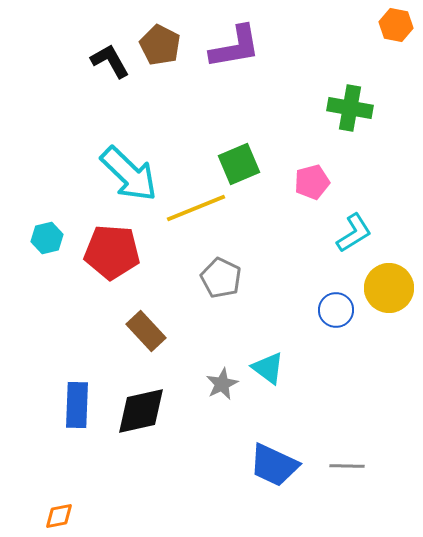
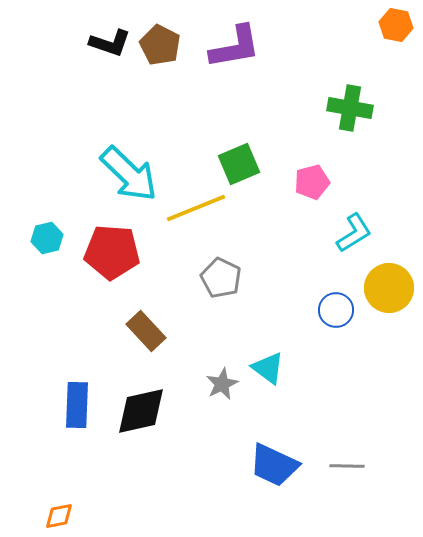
black L-shape: moved 18 px up; rotated 138 degrees clockwise
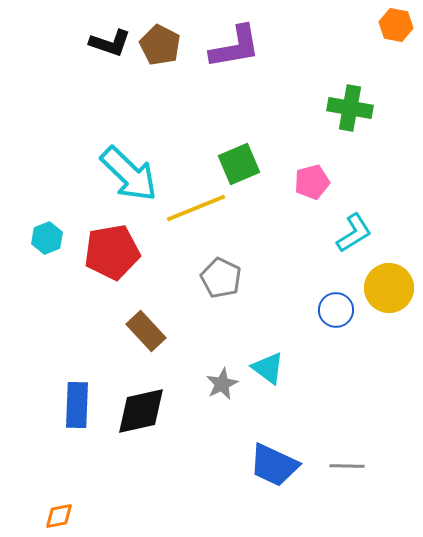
cyan hexagon: rotated 8 degrees counterclockwise
red pentagon: rotated 14 degrees counterclockwise
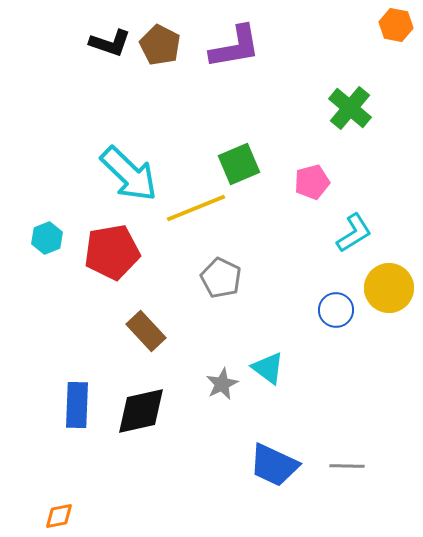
green cross: rotated 30 degrees clockwise
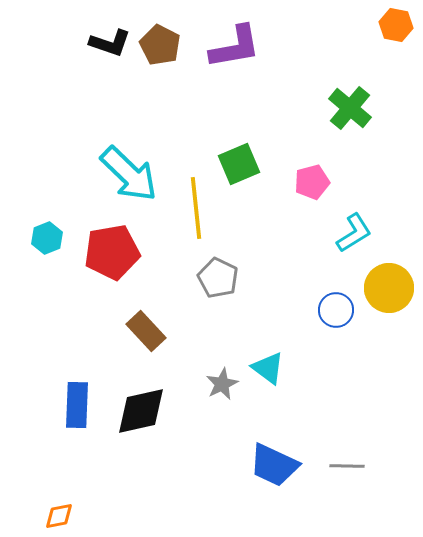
yellow line: rotated 74 degrees counterclockwise
gray pentagon: moved 3 px left
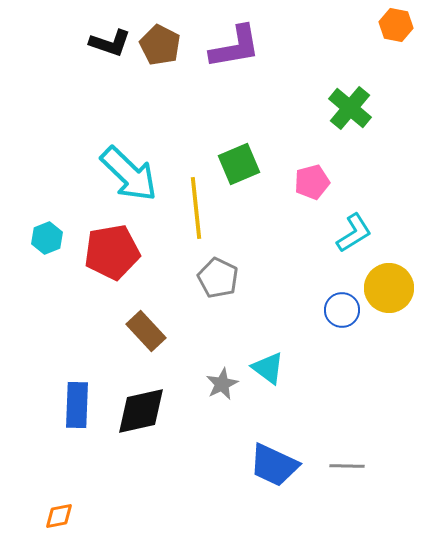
blue circle: moved 6 px right
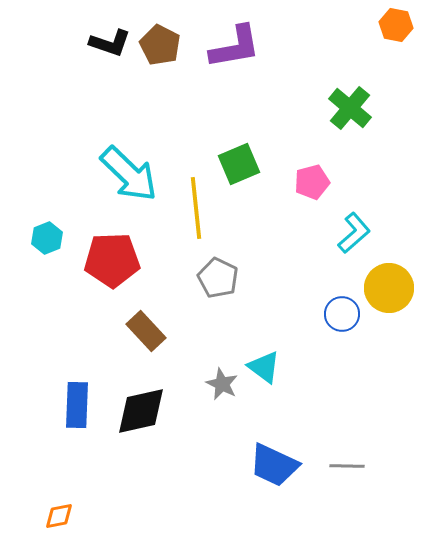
cyan L-shape: rotated 9 degrees counterclockwise
red pentagon: moved 8 px down; rotated 8 degrees clockwise
blue circle: moved 4 px down
cyan triangle: moved 4 px left, 1 px up
gray star: rotated 20 degrees counterclockwise
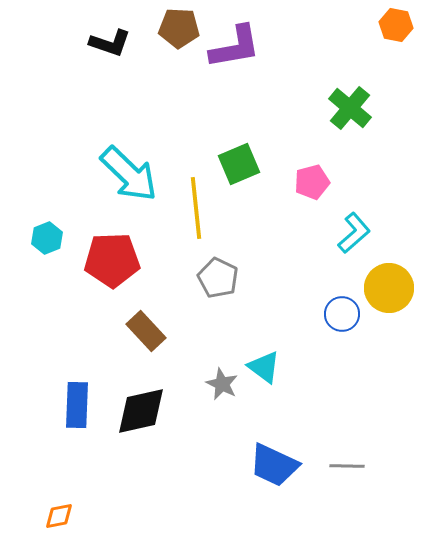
brown pentagon: moved 19 px right, 17 px up; rotated 24 degrees counterclockwise
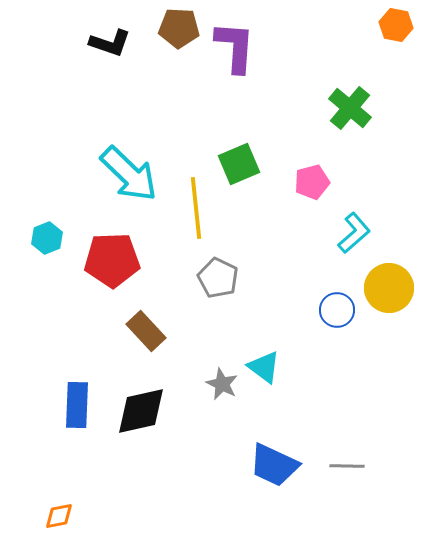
purple L-shape: rotated 76 degrees counterclockwise
blue circle: moved 5 px left, 4 px up
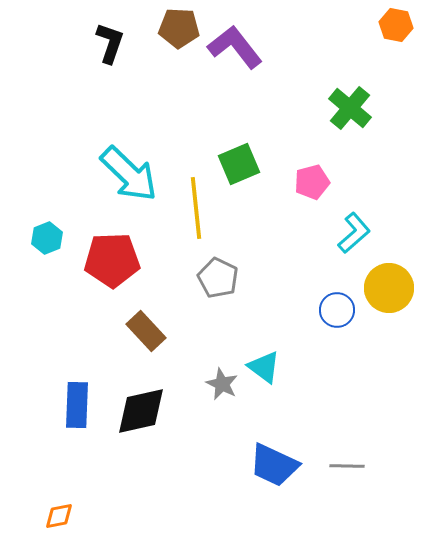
black L-shape: rotated 90 degrees counterclockwise
purple L-shape: rotated 42 degrees counterclockwise
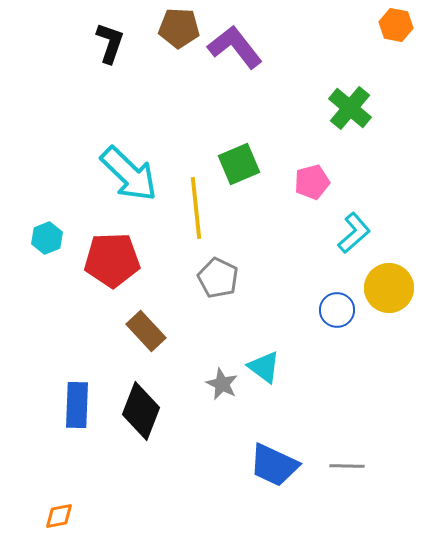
black diamond: rotated 56 degrees counterclockwise
